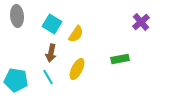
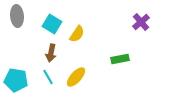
yellow semicircle: moved 1 px right
yellow ellipse: moved 1 px left, 8 px down; rotated 15 degrees clockwise
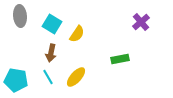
gray ellipse: moved 3 px right
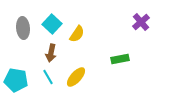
gray ellipse: moved 3 px right, 12 px down
cyan square: rotated 12 degrees clockwise
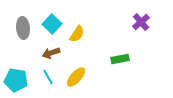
brown arrow: rotated 60 degrees clockwise
